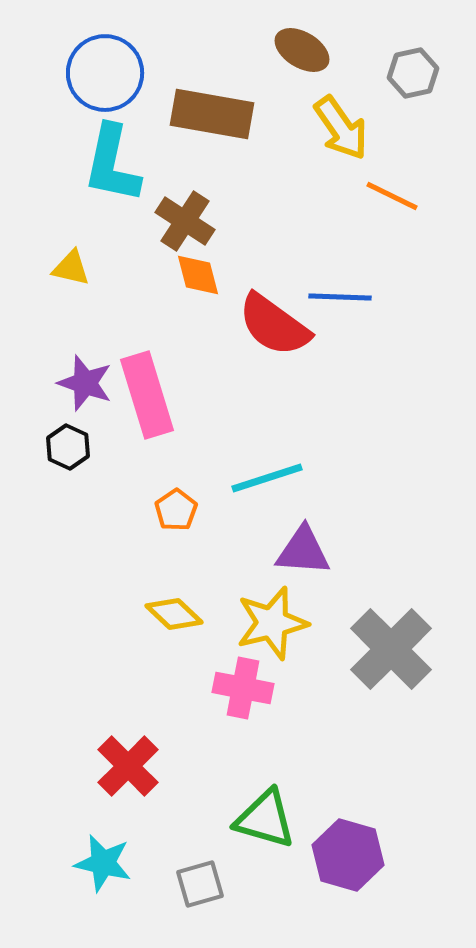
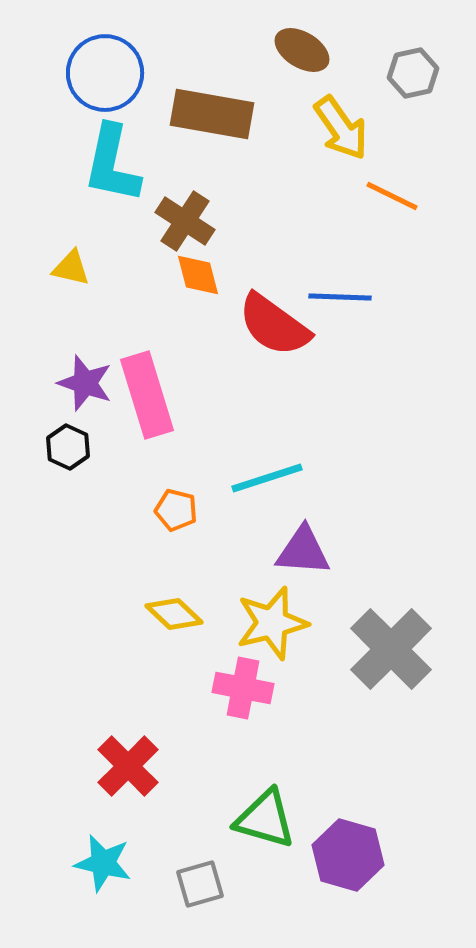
orange pentagon: rotated 24 degrees counterclockwise
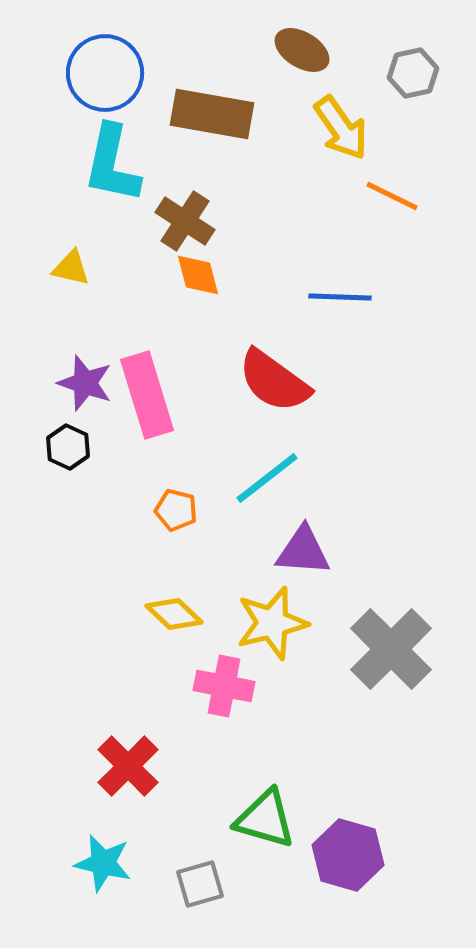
red semicircle: moved 56 px down
cyan line: rotated 20 degrees counterclockwise
pink cross: moved 19 px left, 2 px up
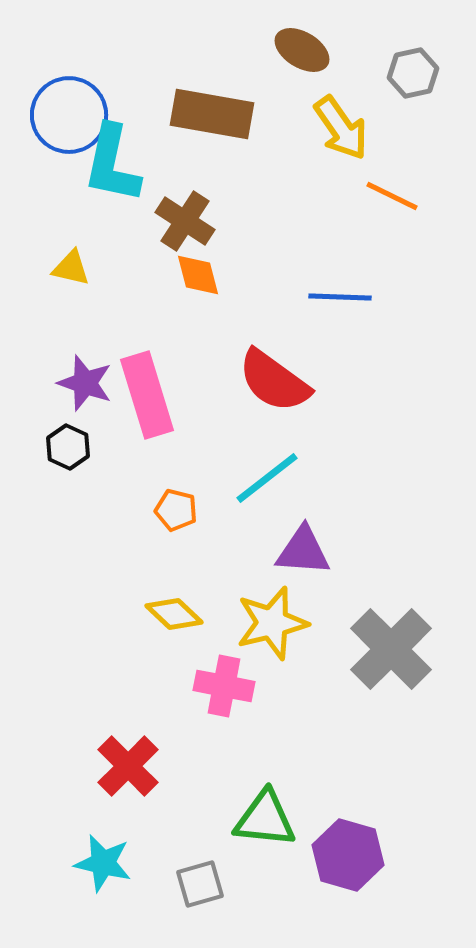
blue circle: moved 36 px left, 42 px down
green triangle: rotated 10 degrees counterclockwise
